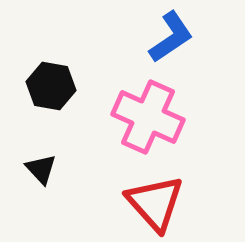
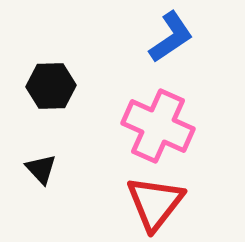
black hexagon: rotated 12 degrees counterclockwise
pink cross: moved 10 px right, 9 px down
red triangle: rotated 20 degrees clockwise
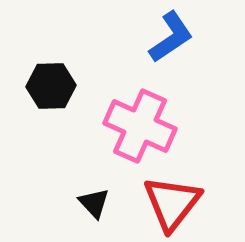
pink cross: moved 18 px left
black triangle: moved 53 px right, 34 px down
red triangle: moved 17 px right
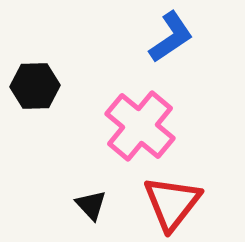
black hexagon: moved 16 px left
pink cross: rotated 16 degrees clockwise
black triangle: moved 3 px left, 2 px down
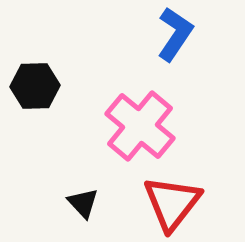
blue L-shape: moved 4 px right, 3 px up; rotated 22 degrees counterclockwise
black triangle: moved 8 px left, 2 px up
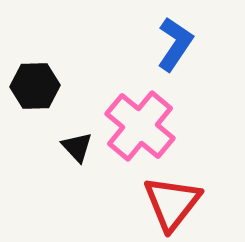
blue L-shape: moved 10 px down
black triangle: moved 6 px left, 56 px up
